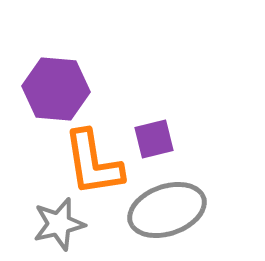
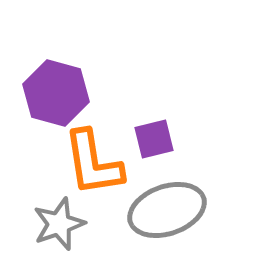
purple hexagon: moved 4 px down; rotated 10 degrees clockwise
gray star: rotated 6 degrees counterclockwise
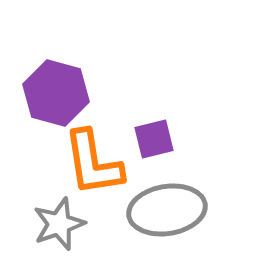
gray ellipse: rotated 10 degrees clockwise
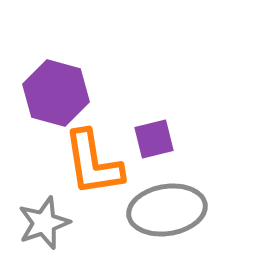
gray star: moved 15 px left, 1 px up
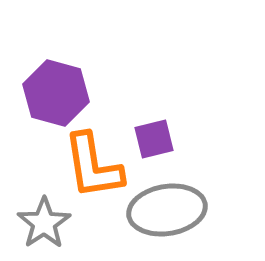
orange L-shape: moved 3 px down
gray star: rotated 14 degrees counterclockwise
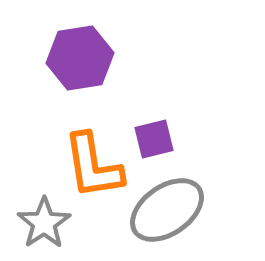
purple hexagon: moved 24 px right, 35 px up; rotated 24 degrees counterclockwise
gray ellipse: rotated 26 degrees counterclockwise
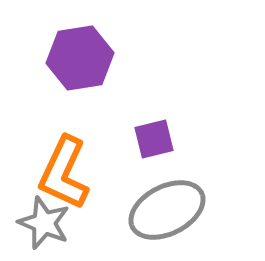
orange L-shape: moved 29 px left, 7 px down; rotated 34 degrees clockwise
gray ellipse: rotated 8 degrees clockwise
gray star: rotated 16 degrees counterclockwise
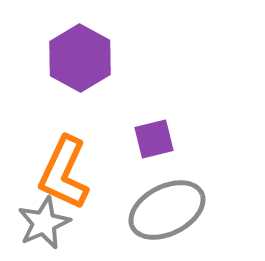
purple hexagon: rotated 22 degrees counterclockwise
gray star: rotated 26 degrees clockwise
